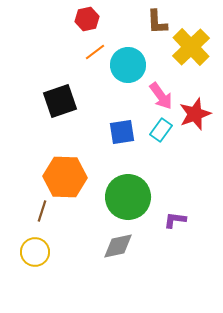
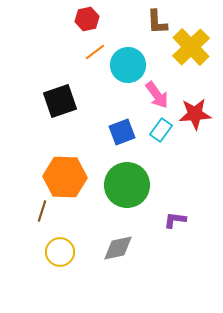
pink arrow: moved 4 px left, 1 px up
red star: rotated 16 degrees clockwise
blue square: rotated 12 degrees counterclockwise
green circle: moved 1 px left, 12 px up
gray diamond: moved 2 px down
yellow circle: moved 25 px right
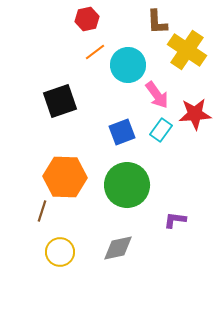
yellow cross: moved 4 px left, 3 px down; rotated 12 degrees counterclockwise
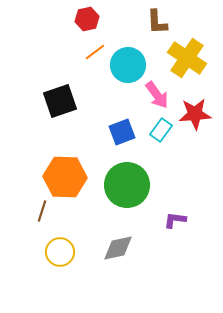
yellow cross: moved 8 px down
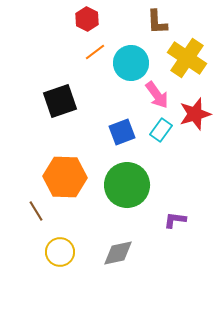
red hexagon: rotated 20 degrees counterclockwise
cyan circle: moved 3 px right, 2 px up
red star: rotated 12 degrees counterclockwise
brown line: moved 6 px left; rotated 50 degrees counterclockwise
gray diamond: moved 5 px down
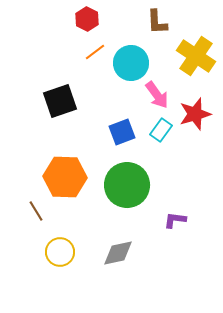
yellow cross: moved 9 px right, 2 px up
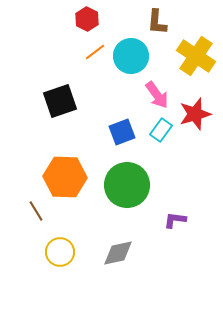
brown L-shape: rotated 8 degrees clockwise
cyan circle: moved 7 px up
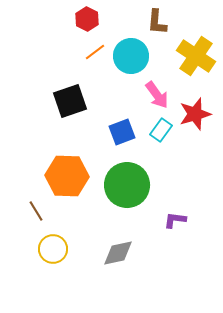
black square: moved 10 px right
orange hexagon: moved 2 px right, 1 px up
yellow circle: moved 7 px left, 3 px up
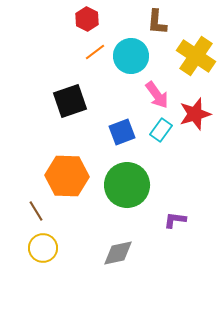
yellow circle: moved 10 px left, 1 px up
